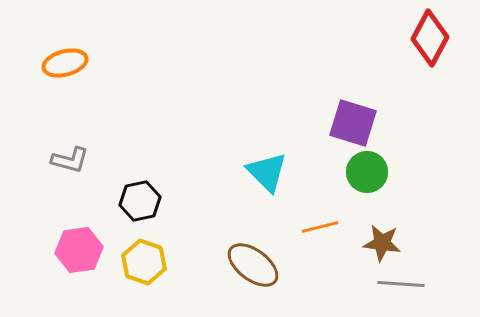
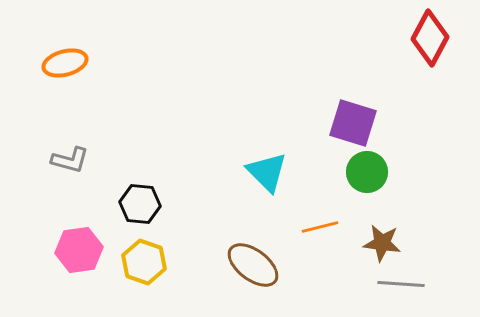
black hexagon: moved 3 px down; rotated 18 degrees clockwise
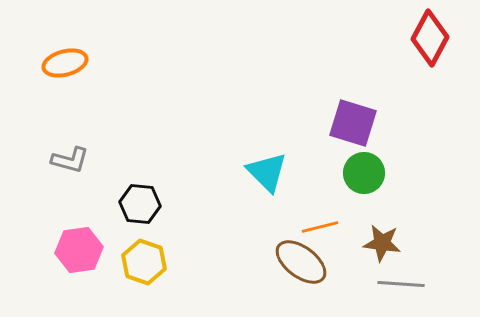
green circle: moved 3 px left, 1 px down
brown ellipse: moved 48 px right, 3 px up
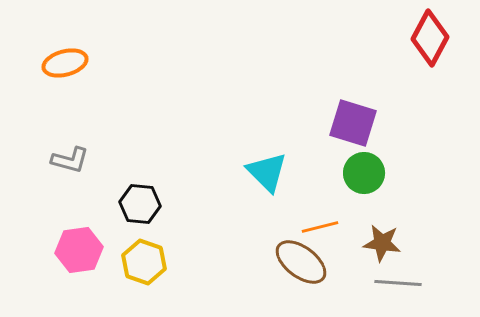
gray line: moved 3 px left, 1 px up
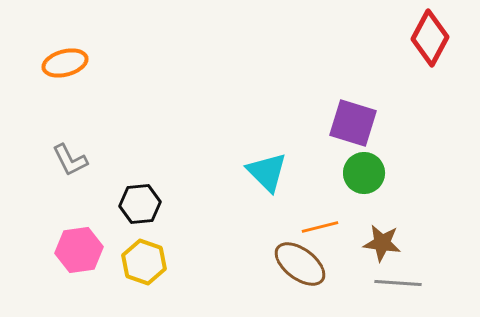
gray L-shape: rotated 48 degrees clockwise
black hexagon: rotated 12 degrees counterclockwise
brown ellipse: moved 1 px left, 2 px down
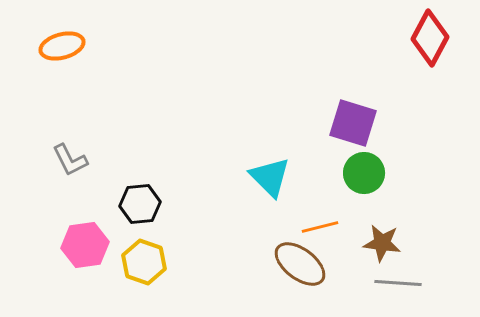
orange ellipse: moved 3 px left, 17 px up
cyan triangle: moved 3 px right, 5 px down
pink hexagon: moved 6 px right, 5 px up
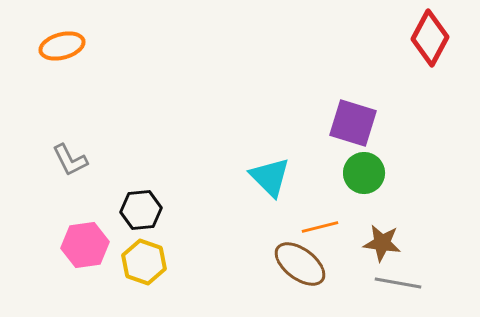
black hexagon: moved 1 px right, 6 px down
gray line: rotated 6 degrees clockwise
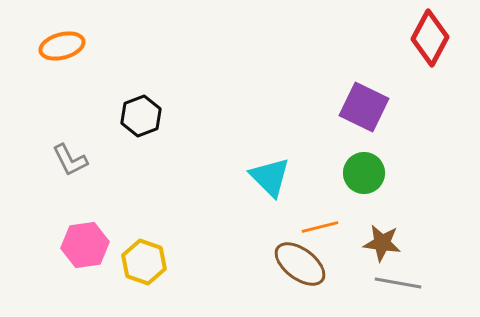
purple square: moved 11 px right, 16 px up; rotated 9 degrees clockwise
black hexagon: moved 94 px up; rotated 15 degrees counterclockwise
